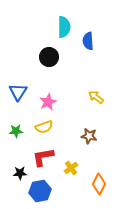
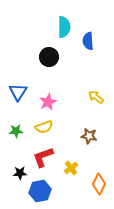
red L-shape: rotated 10 degrees counterclockwise
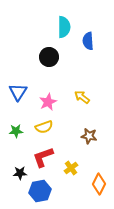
yellow arrow: moved 14 px left
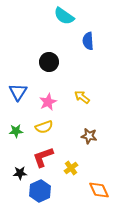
cyan semicircle: moved 11 px up; rotated 125 degrees clockwise
black circle: moved 5 px down
orange diamond: moved 6 px down; rotated 50 degrees counterclockwise
blue hexagon: rotated 15 degrees counterclockwise
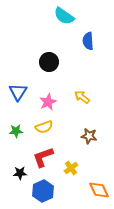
blue hexagon: moved 3 px right
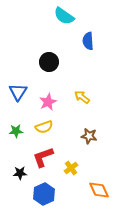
blue hexagon: moved 1 px right, 3 px down
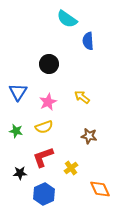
cyan semicircle: moved 3 px right, 3 px down
black circle: moved 2 px down
green star: rotated 16 degrees clockwise
orange diamond: moved 1 px right, 1 px up
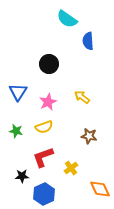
black star: moved 2 px right, 3 px down
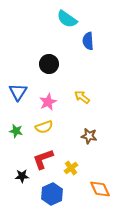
red L-shape: moved 2 px down
blue hexagon: moved 8 px right
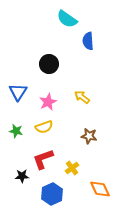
yellow cross: moved 1 px right
